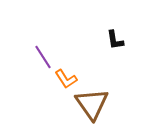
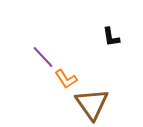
black L-shape: moved 4 px left, 3 px up
purple line: rotated 10 degrees counterclockwise
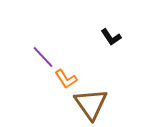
black L-shape: rotated 25 degrees counterclockwise
brown triangle: moved 1 px left
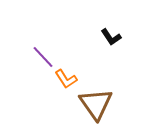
brown triangle: moved 5 px right
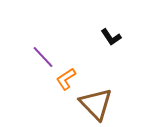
orange L-shape: rotated 90 degrees clockwise
brown triangle: rotated 9 degrees counterclockwise
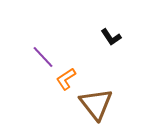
brown triangle: rotated 6 degrees clockwise
